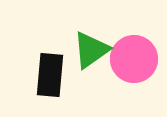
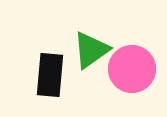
pink circle: moved 2 px left, 10 px down
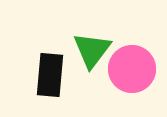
green triangle: moved 1 px right; rotated 18 degrees counterclockwise
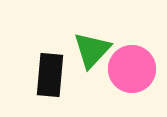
green triangle: rotated 6 degrees clockwise
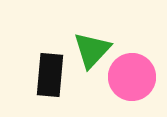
pink circle: moved 8 px down
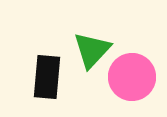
black rectangle: moved 3 px left, 2 px down
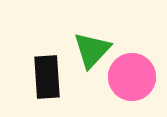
black rectangle: rotated 9 degrees counterclockwise
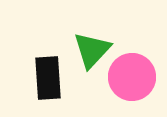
black rectangle: moved 1 px right, 1 px down
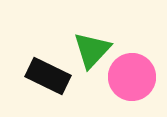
black rectangle: moved 2 px up; rotated 60 degrees counterclockwise
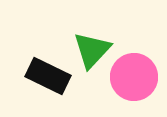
pink circle: moved 2 px right
